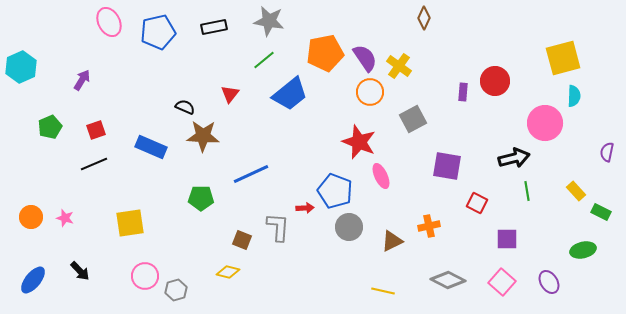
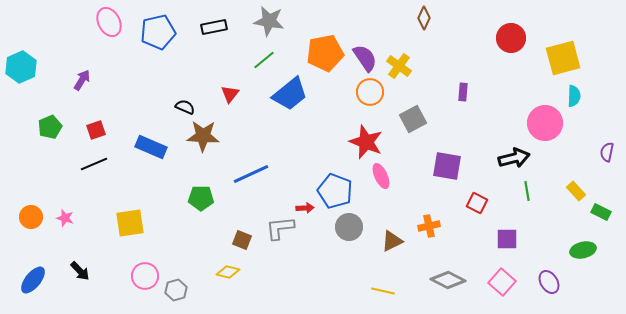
red circle at (495, 81): moved 16 px right, 43 px up
red star at (359, 142): moved 7 px right
gray L-shape at (278, 227): moved 2 px right, 1 px down; rotated 100 degrees counterclockwise
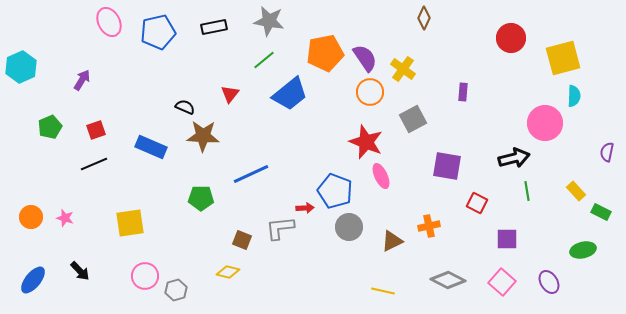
yellow cross at (399, 66): moved 4 px right, 3 px down
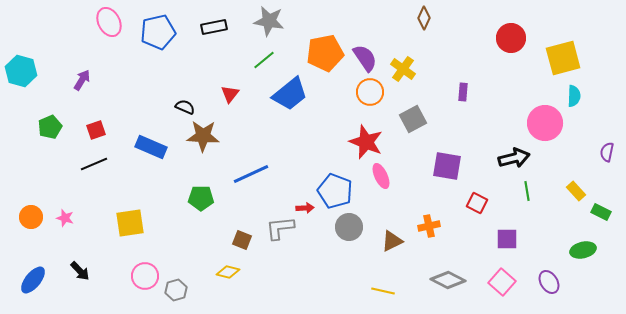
cyan hexagon at (21, 67): moved 4 px down; rotated 20 degrees counterclockwise
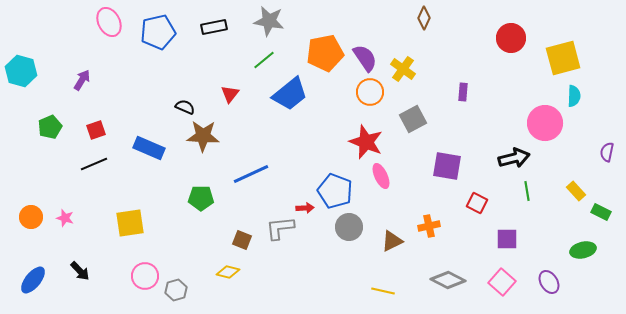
blue rectangle at (151, 147): moved 2 px left, 1 px down
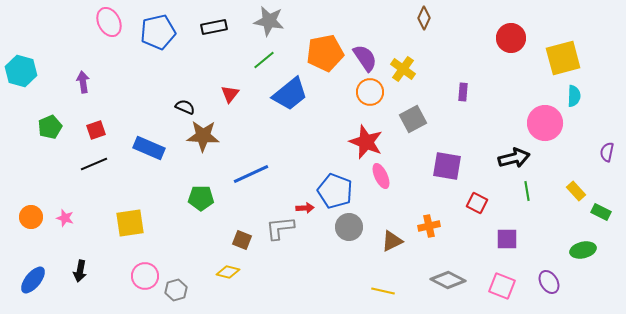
purple arrow at (82, 80): moved 1 px right, 2 px down; rotated 40 degrees counterclockwise
black arrow at (80, 271): rotated 55 degrees clockwise
pink square at (502, 282): moved 4 px down; rotated 20 degrees counterclockwise
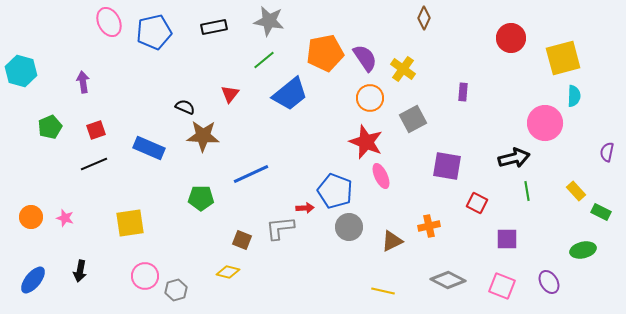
blue pentagon at (158, 32): moved 4 px left
orange circle at (370, 92): moved 6 px down
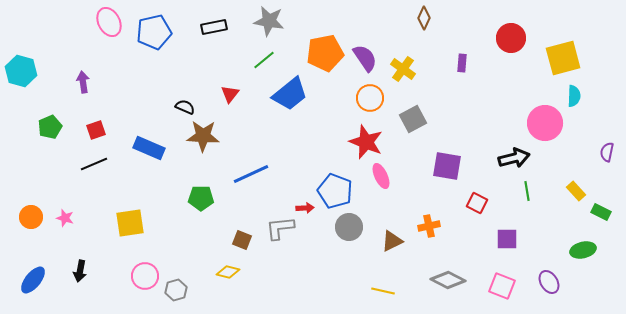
purple rectangle at (463, 92): moved 1 px left, 29 px up
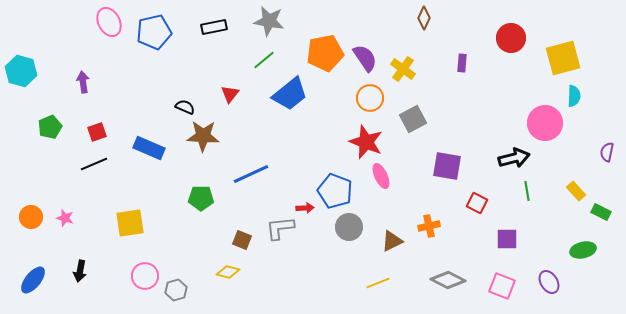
red square at (96, 130): moved 1 px right, 2 px down
yellow line at (383, 291): moved 5 px left, 8 px up; rotated 35 degrees counterclockwise
